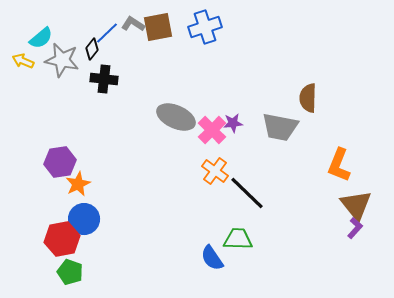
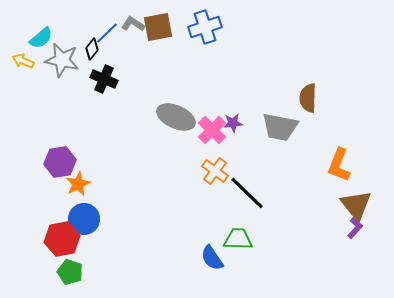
black cross: rotated 16 degrees clockwise
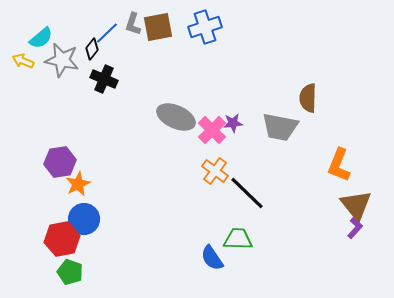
gray L-shape: rotated 105 degrees counterclockwise
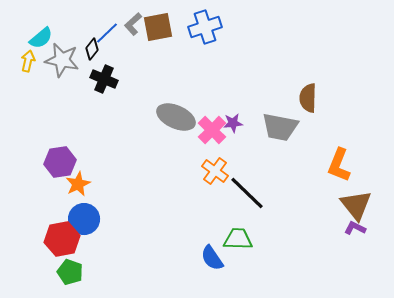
gray L-shape: rotated 30 degrees clockwise
yellow arrow: moved 5 px right; rotated 80 degrees clockwise
purple L-shape: rotated 105 degrees counterclockwise
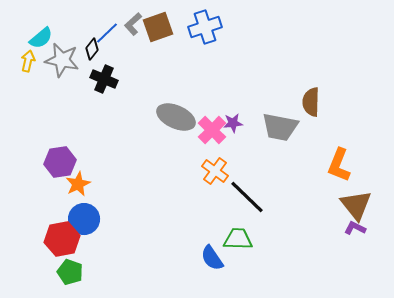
brown square: rotated 8 degrees counterclockwise
brown semicircle: moved 3 px right, 4 px down
black line: moved 4 px down
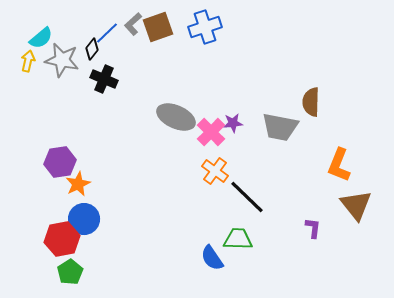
pink cross: moved 1 px left, 2 px down
purple L-shape: moved 42 px left; rotated 70 degrees clockwise
green pentagon: rotated 20 degrees clockwise
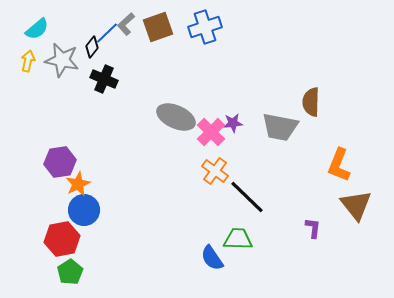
gray L-shape: moved 7 px left
cyan semicircle: moved 4 px left, 9 px up
black diamond: moved 2 px up
blue circle: moved 9 px up
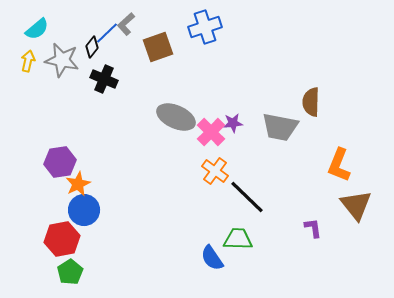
brown square: moved 20 px down
purple L-shape: rotated 15 degrees counterclockwise
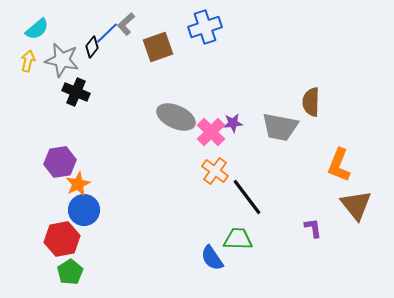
black cross: moved 28 px left, 13 px down
black line: rotated 9 degrees clockwise
